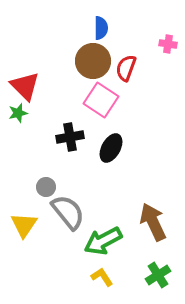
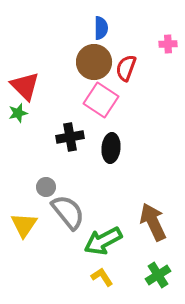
pink cross: rotated 12 degrees counterclockwise
brown circle: moved 1 px right, 1 px down
black ellipse: rotated 24 degrees counterclockwise
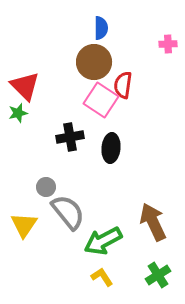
red semicircle: moved 3 px left, 17 px down; rotated 12 degrees counterclockwise
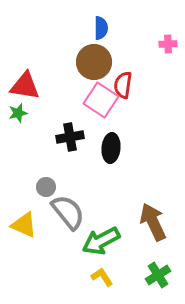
red triangle: rotated 36 degrees counterclockwise
yellow triangle: rotated 40 degrees counterclockwise
green arrow: moved 2 px left
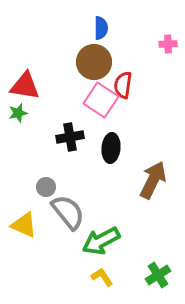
brown arrow: moved 42 px up; rotated 51 degrees clockwise
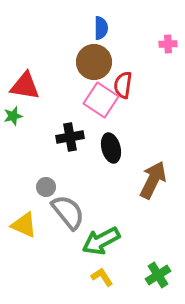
green star: moved 5 px left, 3 px down
black ellipse: rotated 20 degrees counterclockwise
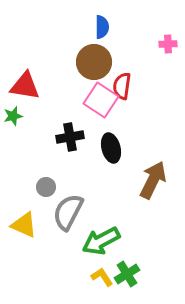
blue semicircle: moved 1 px right, 1 px up
red semicircle: moved 1 px left, 1 px down
gray semicircle: rotated 114 degrees counterclockwise
green cross: moved 31 px left, 1 px up
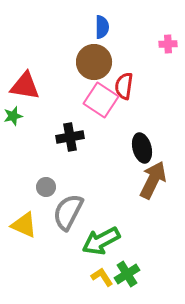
red semicircle: moved 2 px right
black ellipse: moved 31 px right
